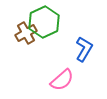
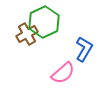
brown cross: moved 1 px right, 1 px down
pink semicircle: moved 1 px right, 7 px up
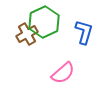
blue L-shape: moved 17 px up; rotated 15 degrees counterclockwise
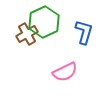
pink semicircle: moved 2 px right, 1 px up; rotated 15 degrees clockwise
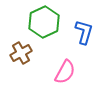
brown cross: moved 6 px left, 19 px down
pink semicircle: rotated 35 degrees counterclockwise
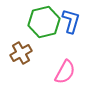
green hexagon: rotated 12 degrees clockwise
blue L-shape: moved 13 px left, 11 px up
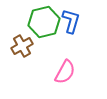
brown cross: moved 1 px right, 7 px up
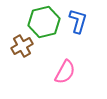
blue L-shape: moved 7 px right
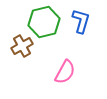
blue L-shape: moved 3 px right
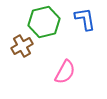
blue L-shape: moved 4 px right, 2 px up; rotated 25 degrees counterclockwise
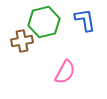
blue L-shape: moved 1 px down
brown cross: moved 5 px up; rotated 20 degrees clockwise
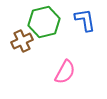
brown cross: rotated 15 degrees counterclockwise
